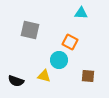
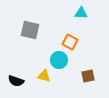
brown square: rotated 16 degrees counterclockwise
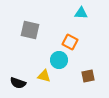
black semicircle: moved 2 px right, 2 px down
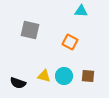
cyan triangle: moved 2 px up
cyan circle: moved 5 px right, 16 px down
brown square: rotated 16 degrees clockwise
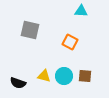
brown square: moved 3 px left
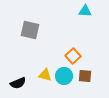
cyan triangle: moved 4 px right
orange square: moved 3 px right, 14 px down; rotated 21 degrees clockwise
yellow triangle: moved 1 px right, 1 px up
black semicircle: rotated 42 degrees counterclockwise
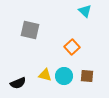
cyan triangle: rotated 40 degrees clockwise
orange square: moved 1 px left, 9 px up
brown square: moved 2 px right
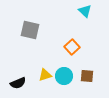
yellow triangle: rotated 32 degrees counterclockwise
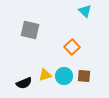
brown square: moved 3 px left
black semicircle: moved 6 px right
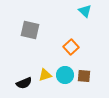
orange square: moved 1 px left
cyan circle: moved 1 px right, 1 px up
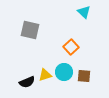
cyan triangle: moved 1 px left, 1 px down
cyan circle: moved 1 px left, 3 px up
black semicircle: moved 3 px right, 1 px up
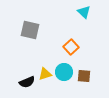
yellow triangle: moved 1 px up
